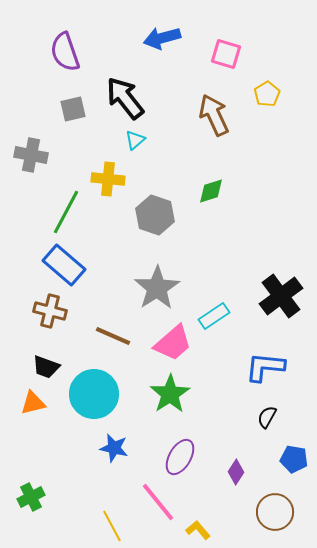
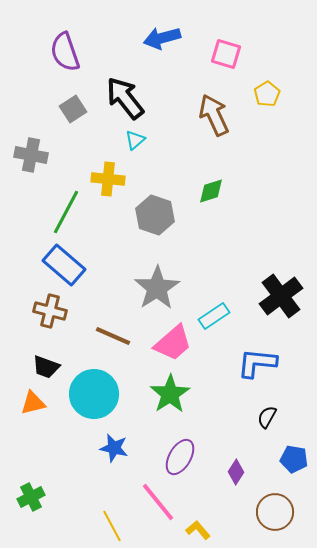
gray square: rotated 20 degrees counterclockwise
blue L-shape: moved 8 px left, 4 px up
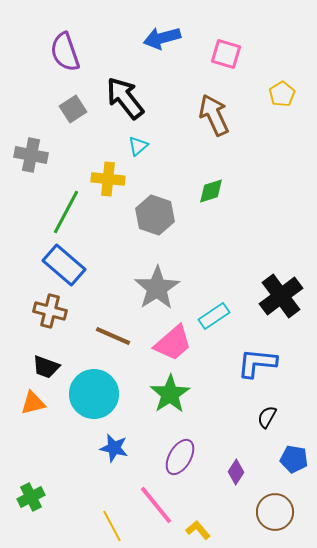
yellow pentagon: moved 15 px right
cyan triangle: moved 3 px right, 6 px down
pink line: moved 2 px left, 3 px down
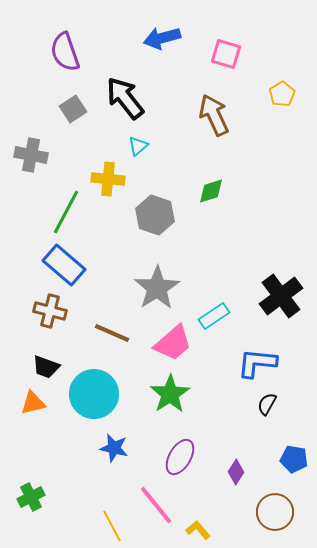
brown line: moved 1 px left, 3 px up
black semicircle: moved 13 px up
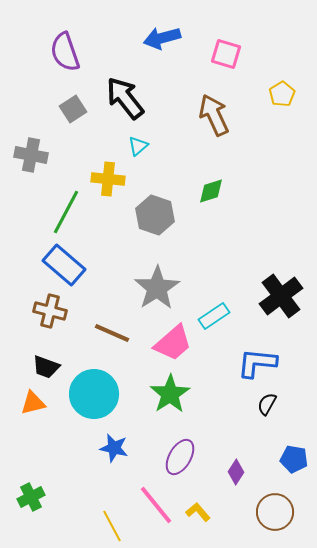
yellow L-shape: moved 18 px up
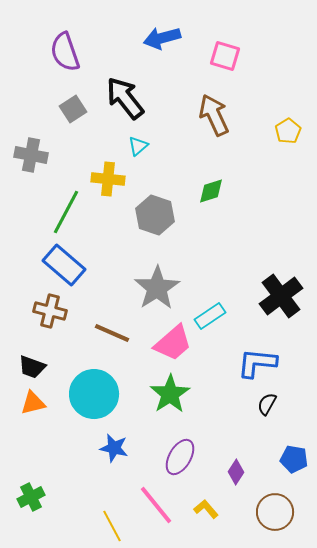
pink square: moved 1 px left, 2 px down
yellow pentagon: moved 6 px right, 37 px down
cyan rectangle: moved 4 px left
black trapezoid: moved 14 px left
yellow L-shape: moved 8 px right, 3 px up
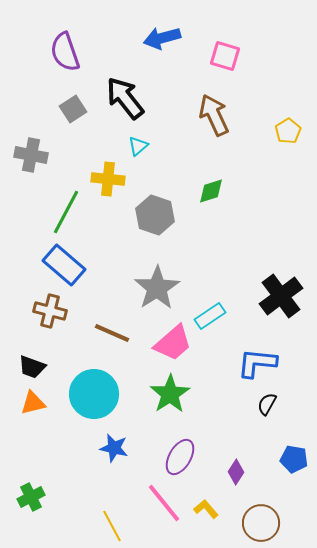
pink line: moved 8 px right, 2 px up
brown circle: moved 14 px left, 11 px down
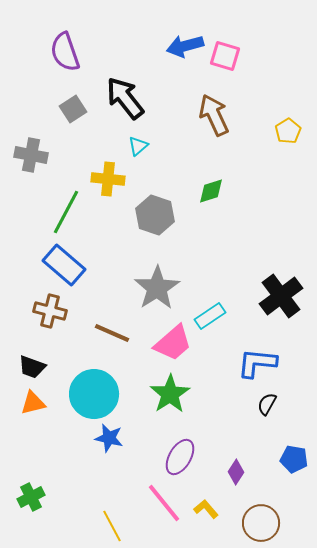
blue arrow: moved 23 px right, 8 px down
blue star: moved 5 px left, 10 px up
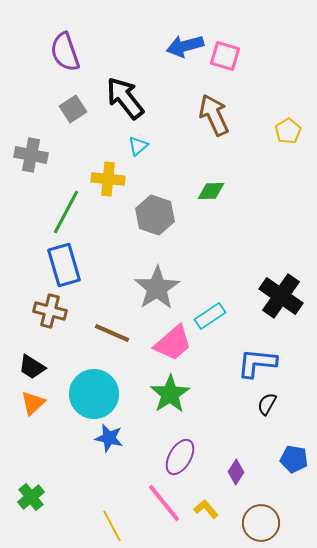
green diamond: rotated 16 degrees clockwise
blue rectangle: rotated 33 degrees clockwise
black cross: rotated 18 degrees counterclockwise
black trapezoid: rotated 12 degrees clockwise
orange triangle: rotated 28 degrees counterclockwise
green cross: rotated 12 degrees counterclockwise
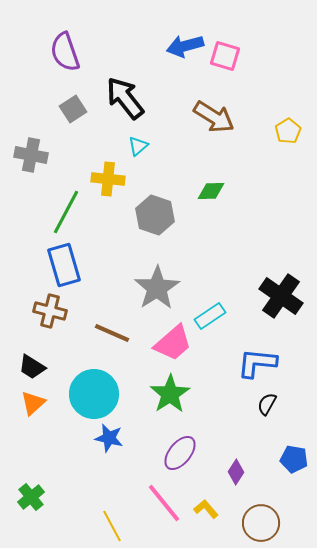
brown arrow: moved 2 px down; rotated 147 degrees clockwise
purple ellipse: moved 4 px up; rotated 9 degrees clockwise
